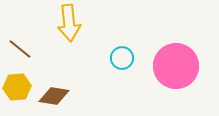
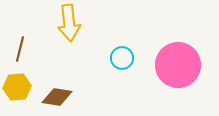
brown line: rotated 65 degrees clockwise
pink circle: moved 2 px right, 1 px up
brown diamond: moved 3 px right, 1 px down
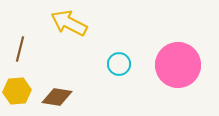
yellow arrow: rotated 123 degrees clockwise
cyan circle: moved 3 px left, 6 px down
yellow hexagon: moved 4 px down
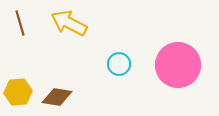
brown line: moved 26 px up; rotated 30 degrees counterclockwise
yellow hexagon: moved 1 px right, 1 px down
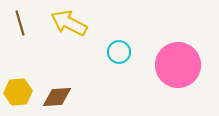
cyan circle: moved 12 px up
brown diamond: rotated 12 degrees counterclockwise
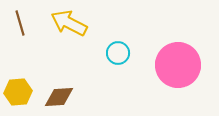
cyan circle: moved 1 px left, 1 px down
brown diamond: moved 2 px right
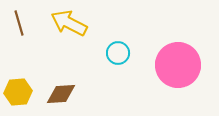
brown line: moved 1 px left
brown diamond: moved 2 px right, 3 px up
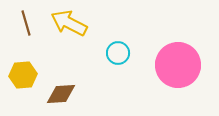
brown line: moved 7 px right
yellow hexagon: moved 5 px right, 17 px up
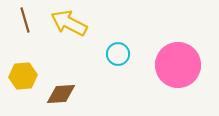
brown line: moved 1 px left, 3 px up
cyan circle: moved 1 px down
yellow hexagon: moved 1 px down
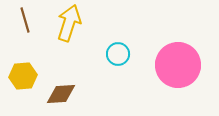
yellow arrow: rotated 81 degrees clockwise
